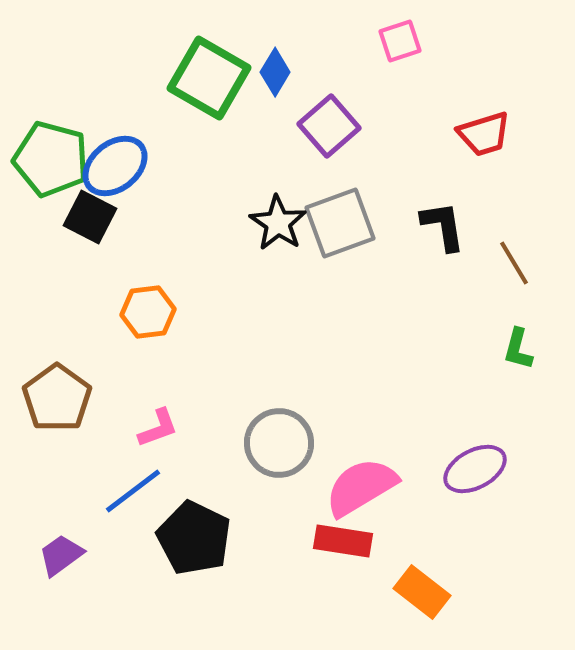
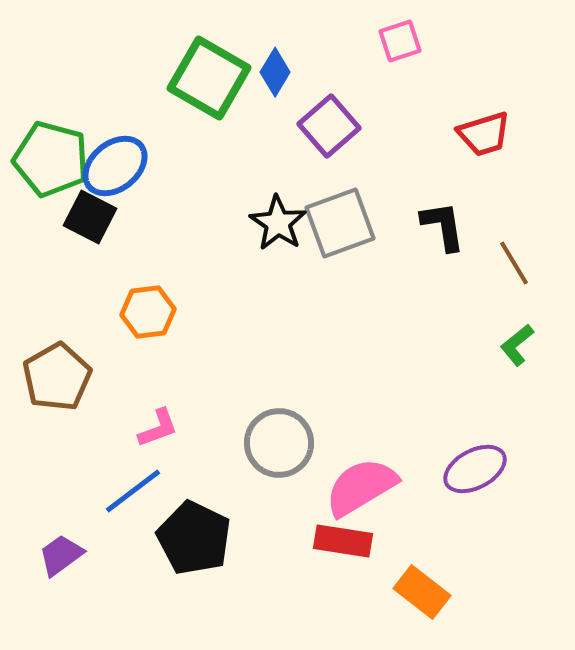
green L-shape: moved 1 px left, 4 px up; rotated 36 degrees clockwise
brown pentagon: moved 21 px up; rotated 6 degrees clockwise
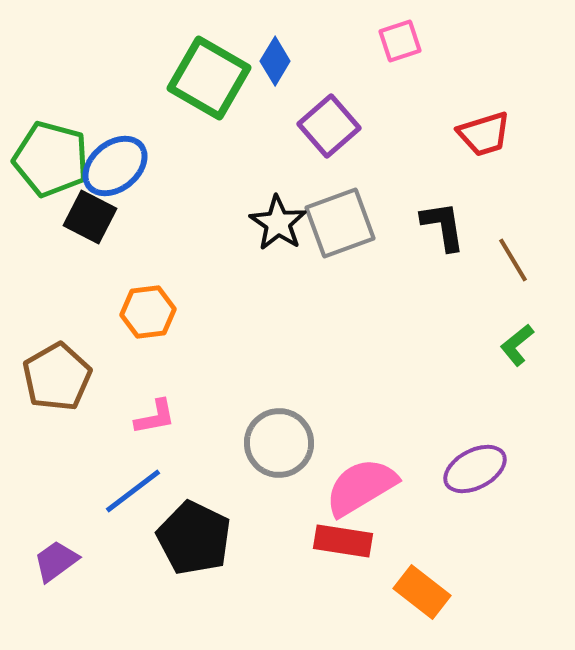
blue diamond: moved 11 px up
brown line: moved 1 px left, 3 px up
pink L-shape: moved 3 px left, 11 px up; rotated 9 degrees clockwise
purple trapezoid: moved 5 px left, 6 px down
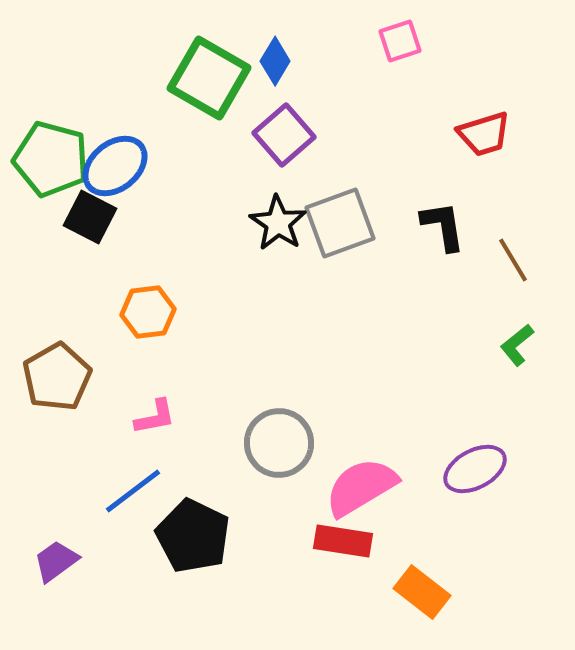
purple square: moved 45 px left, 9 px down
black pentagon: moved 1 px left, 2 px up
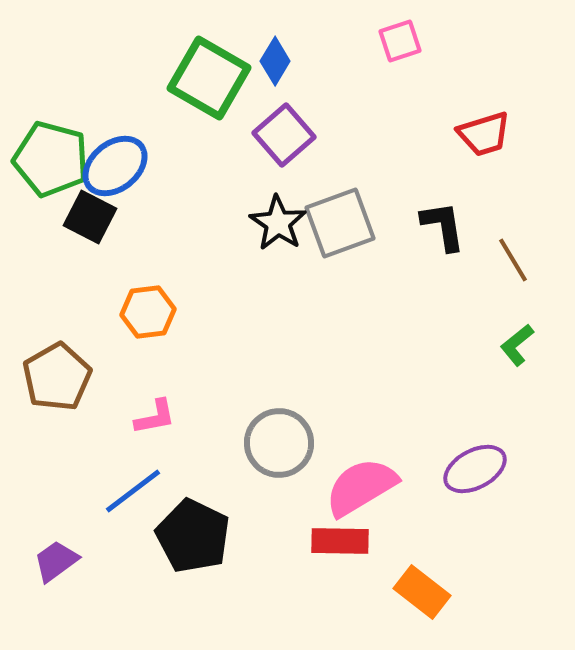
red rectangle: moved 3 px left; rotated 8 degrees counterclockwise
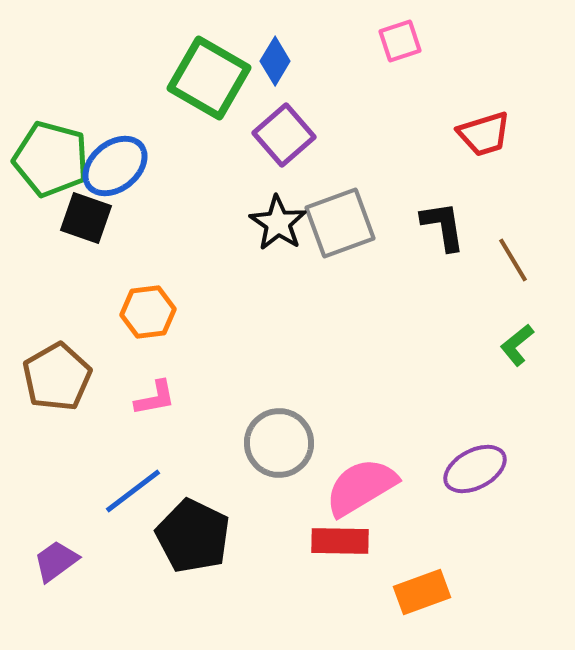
black square: moved 4 px left, 1 px down; rotated 8 degrees counterclockwise
pink L-shape: moved 19 px up
orange rectangle: rotated 58 degrees counterclockwise
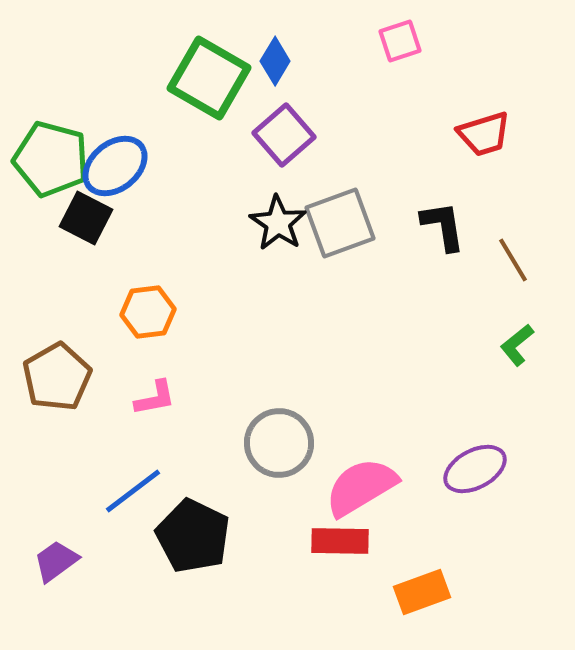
black square: rotated 8 degrees clockwise
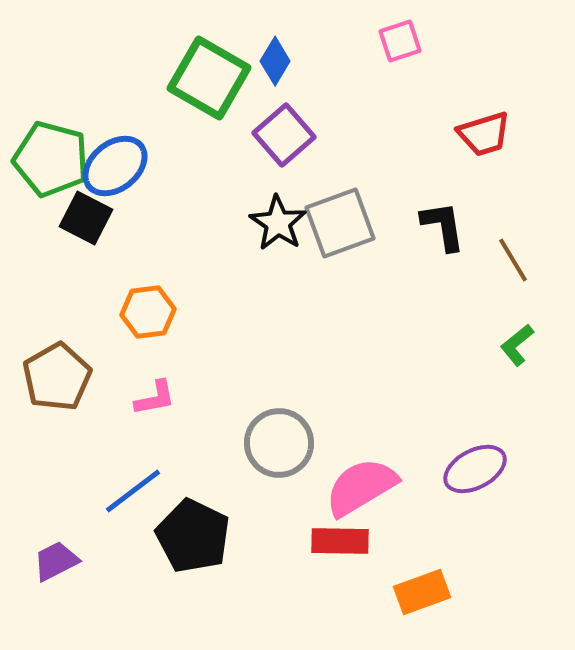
purple trapezoid: rotated 9 degrees clockwise
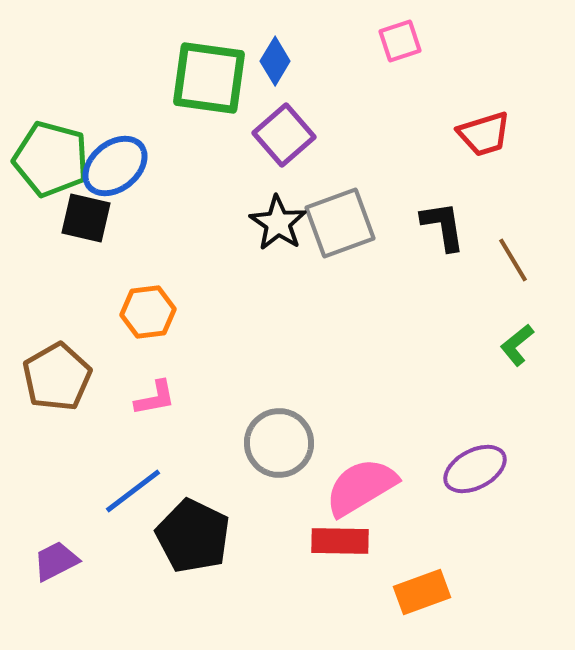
green square: rotated 22 degrees counterclockwise
black square: rotated 14 degrees counterclockwise
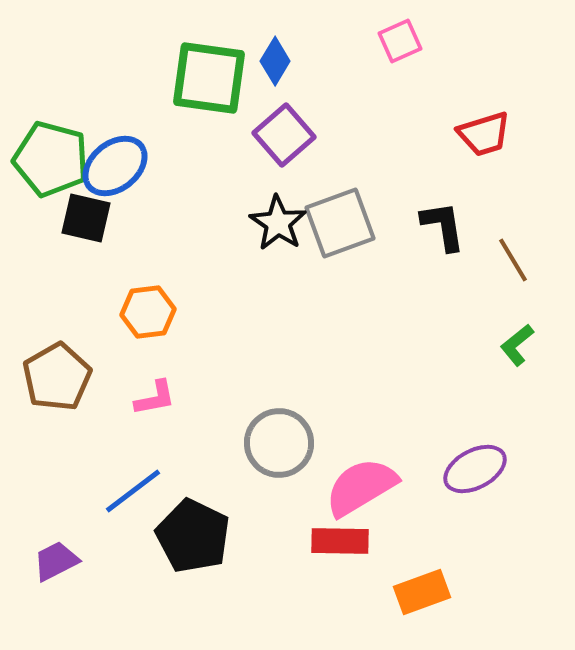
pink square: rotated 6 degrees counterclockwise
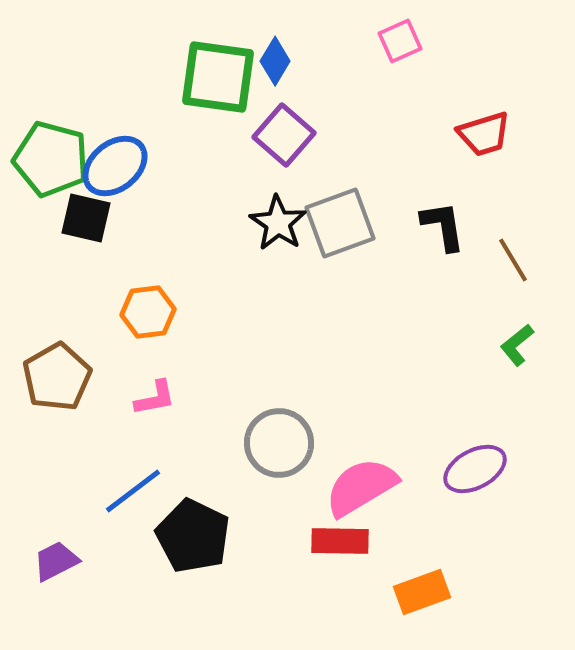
green square: moved 9 px right, 1 px up
purple square: rotated 8 degrees counterclockwise
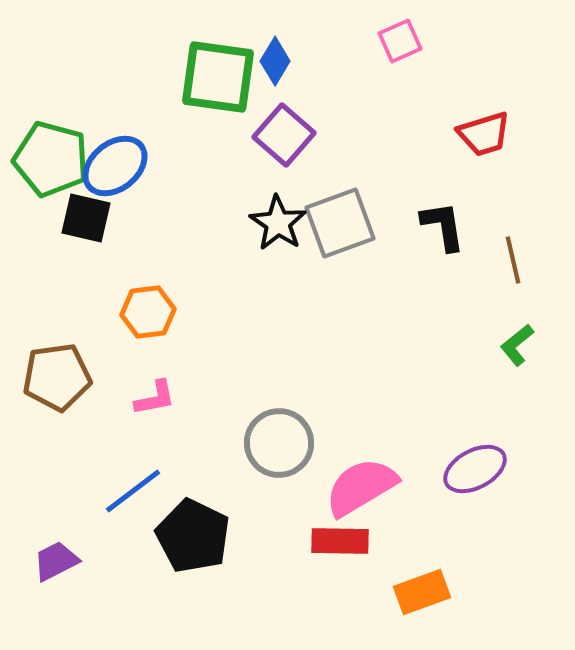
brown line: rotated 18 degrees clockwise
brown pentagon: rotated 22 degrees clockwise
